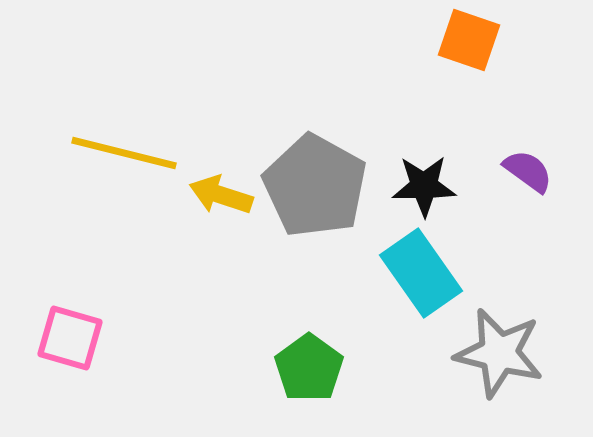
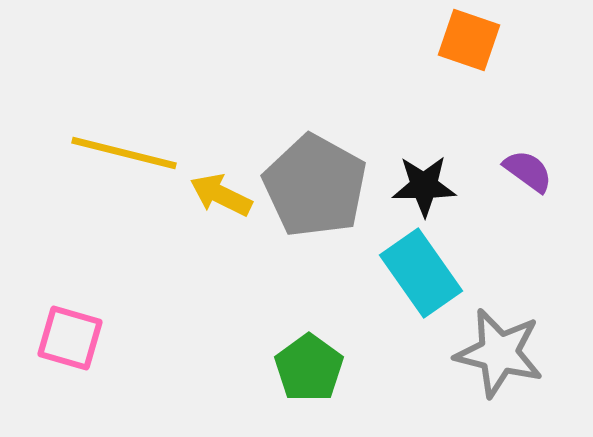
yellow arrow: rotated 8 degrees clockwise
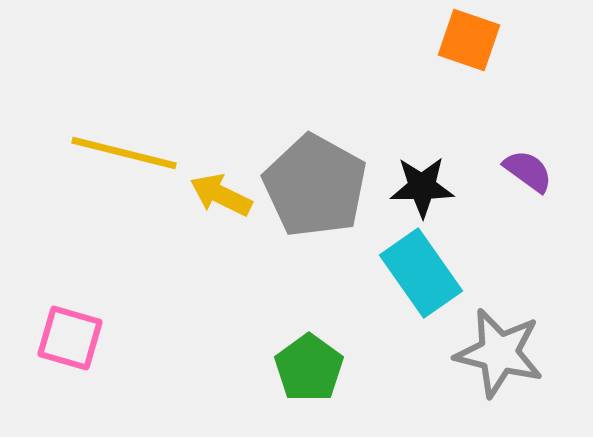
black star: moved 2 px left, 1 px down
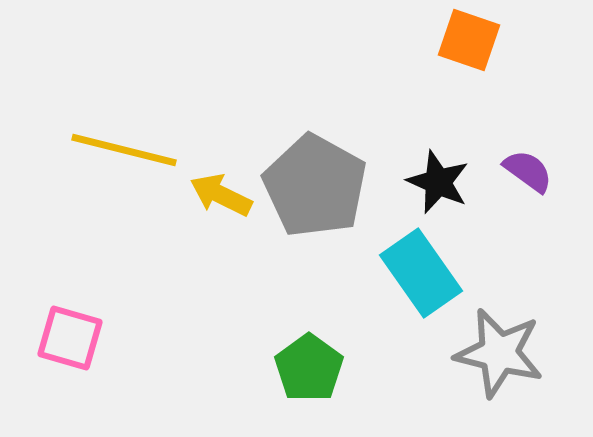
yellow line: moved 3 px up
black star: moved 16 px right, 5 px up; rotated 24 degrees clockwise
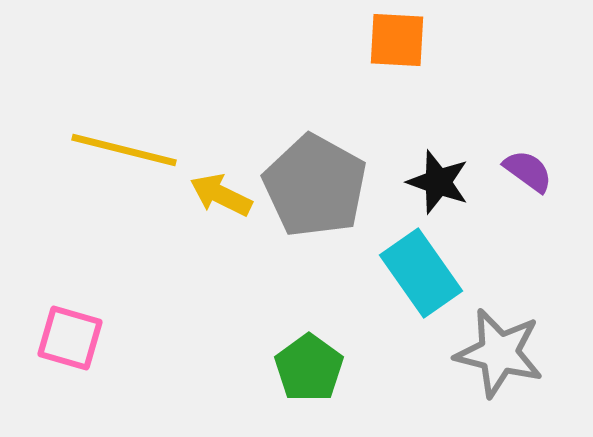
orange square: moved 72 px left; rotated 16 degrees counterclockwise
black star: rotated 4 degrees counterclockwise
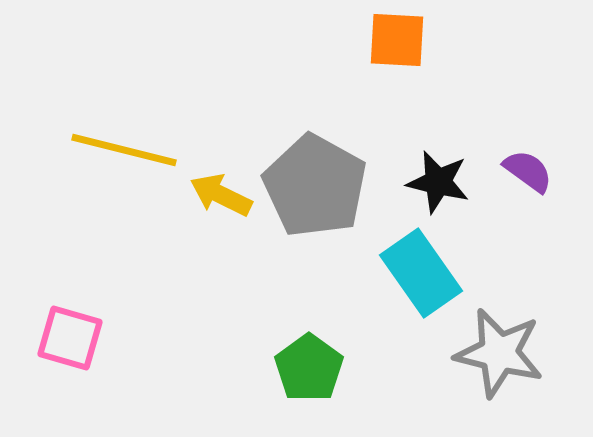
black star: rotated 6 degrees counterclockwise
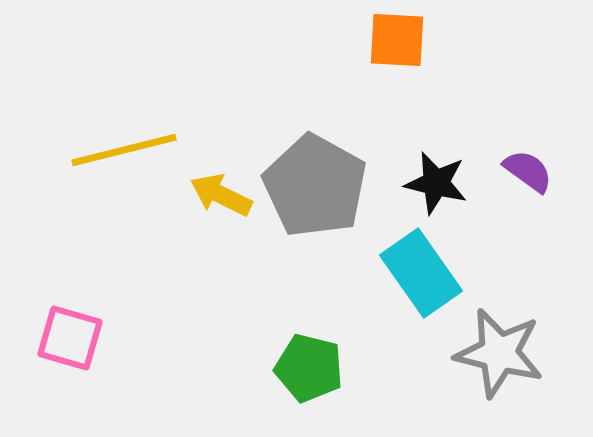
yellow line: rotated 28 degrees counterclockwise
black star: moved 2 px left, 1 px down
green pentagon: rotated 22 degrees counterclockwise
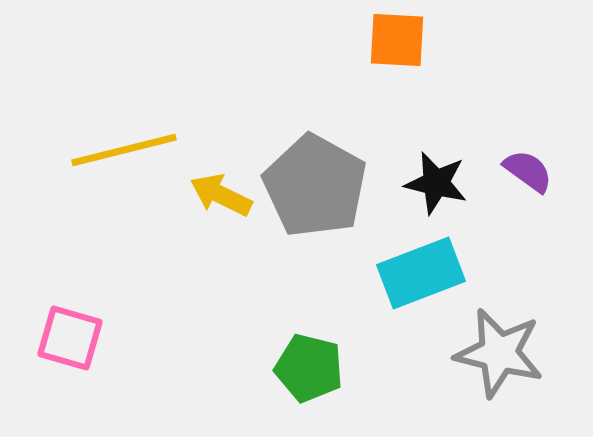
cyan rectangle: rotated 76 degrees counterclockwise
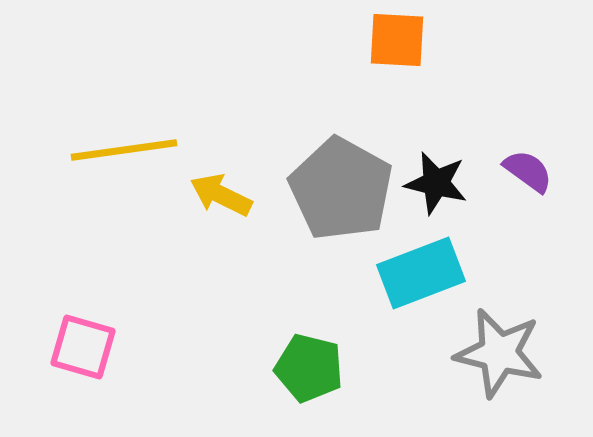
yellow line: rotated 6 degrees clockwise
gray pentagon: moved 26 px right, 3 px down
pink square: moved 13 px right, 9 px down
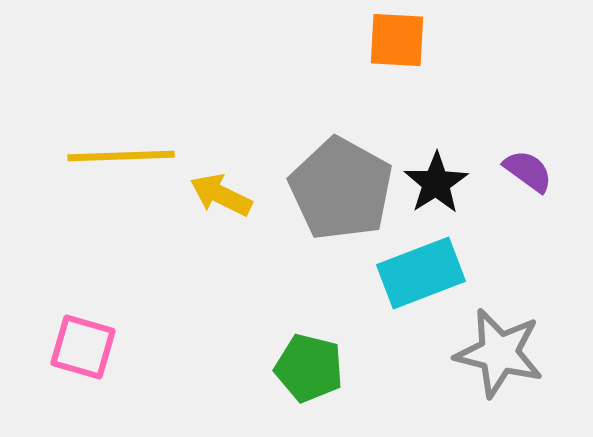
yellow line: moved 3 px left, 6 px down; rotated 6 degrees clockwise
black star: rotated 26 degrees clockwise
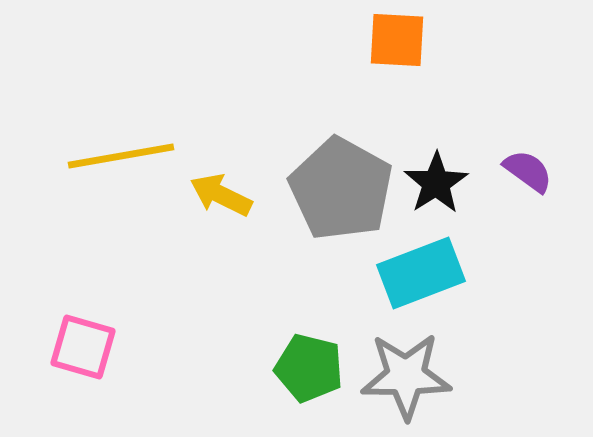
yellow line: rotated 8 degrees counterclockwise
gray star: moved 93 px left, 23 px down; rotated 14 degrees counterclockwise
